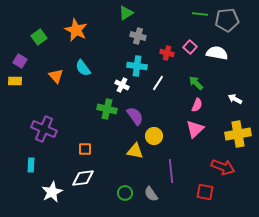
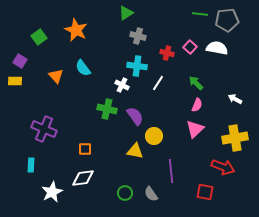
white semicircle: moved 5 px up
yellow cross: moved 3 px left, 4 px down
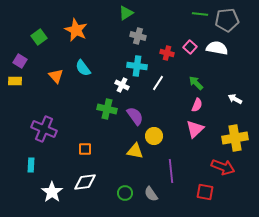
white diamond: moved 2 px right, 4 px down
white star: rotated 10 degrees counterclockwise
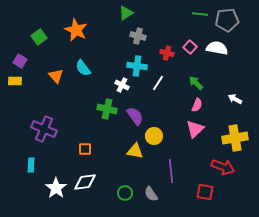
white star: moved 4 px right, 4 px up
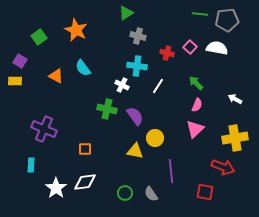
orange triangle: rotated 21 degrees counterclockwise
white line: moved 3 px down
yellow circle: moved 1 px right, 2 px down
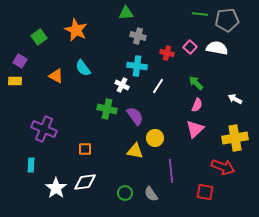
green triangle: rotated 28 degrees clockwise
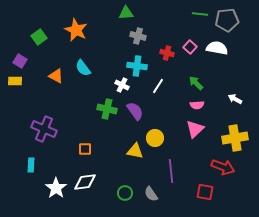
pink semicircle: rotated 64 degrees clockwise
purple semicircle: moved 5 px up
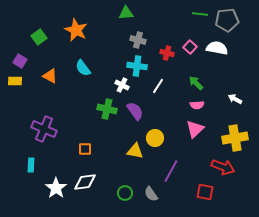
gray cross: moved 4 px down
orange triangle: moved 6 px left
purple line: rotated 35 degrees clockwise
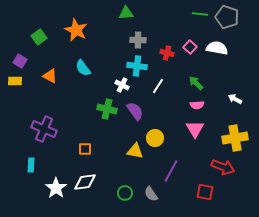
gray pentagon: moved 3 px up; rotated 25 degrees clockwise
gray cross: rotated 14 degrees counterclockwise
pink triangle: rotated 18 degrees counterclockwise
